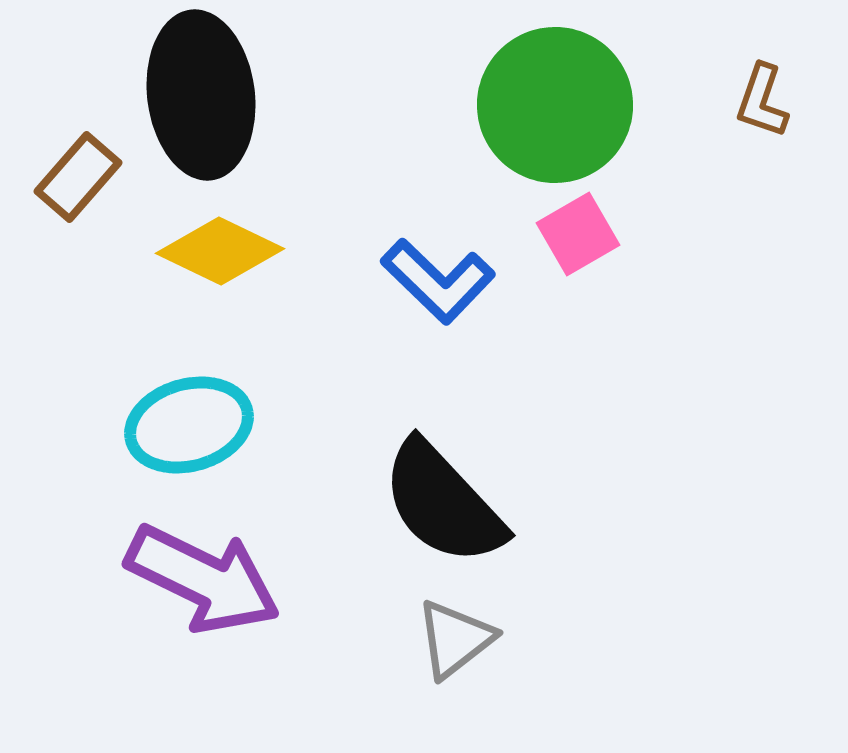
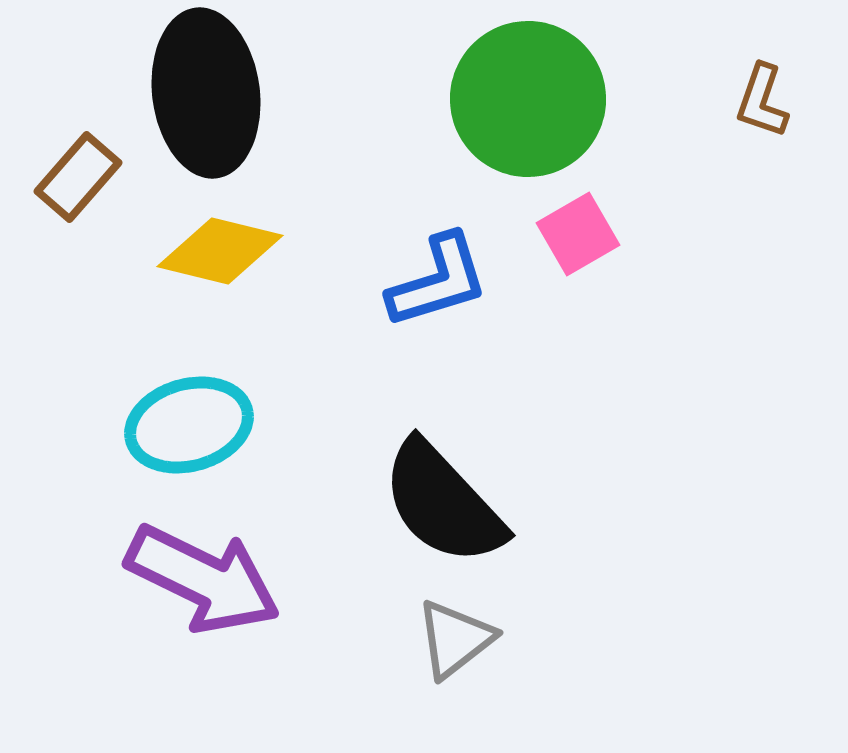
black ellipse: moved 5 px right, 2 px up
green circle: moved 27 px left, 6 px up
yellow diamond: rotated 12 degrees counterclockwise
blue L-shape: rotated 61 degrees counterclockwise
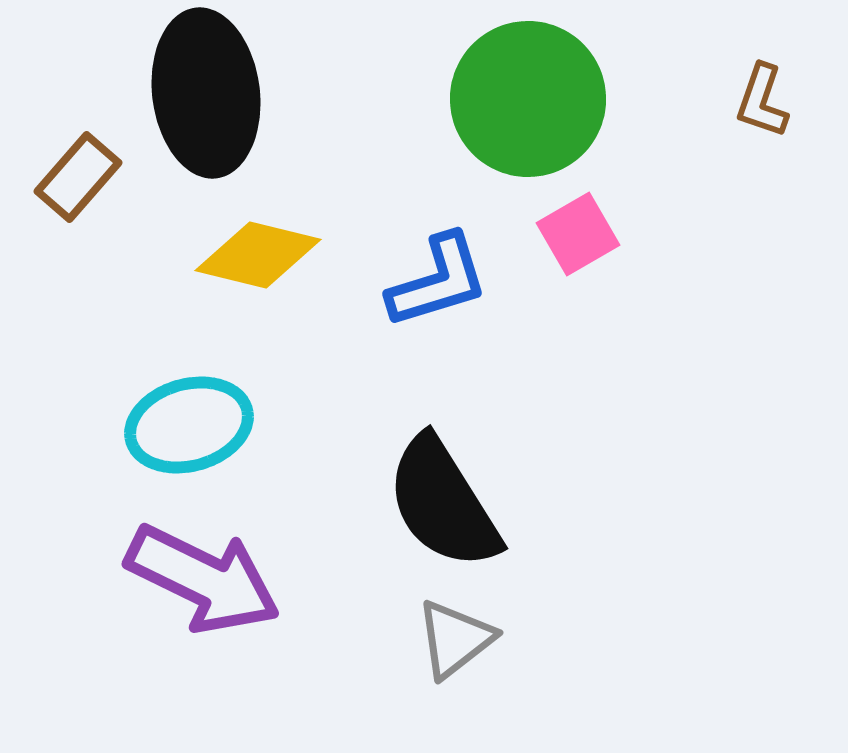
yellow diamond: moved 38 px right, 4 px down
black semicircle: rotated 11 degrees clockwise
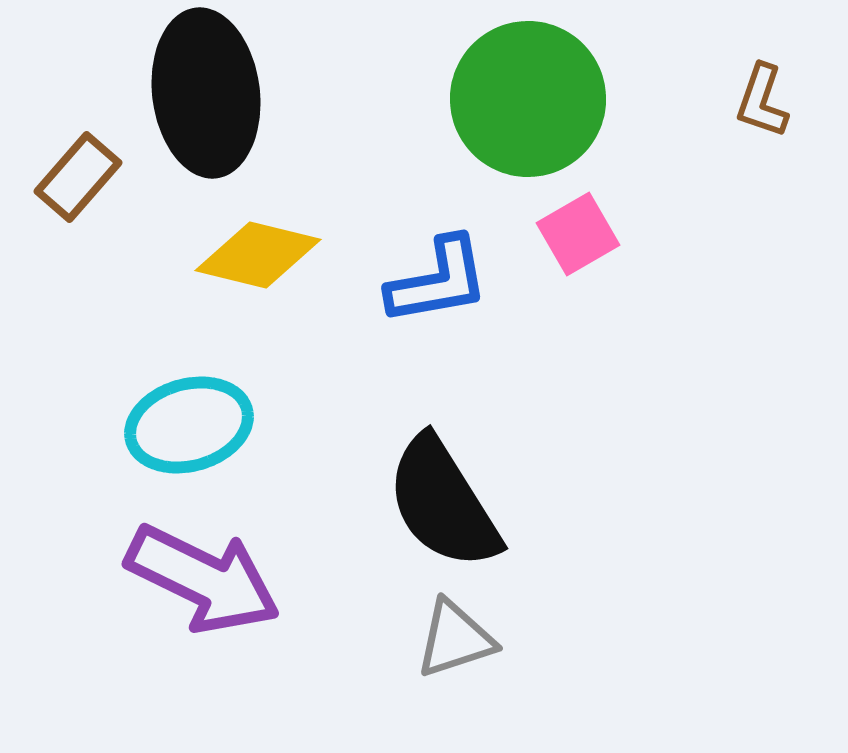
blue L-shape: rotated 7 degrees clockwise
gray triangle: rotated 20 degrees clockwise
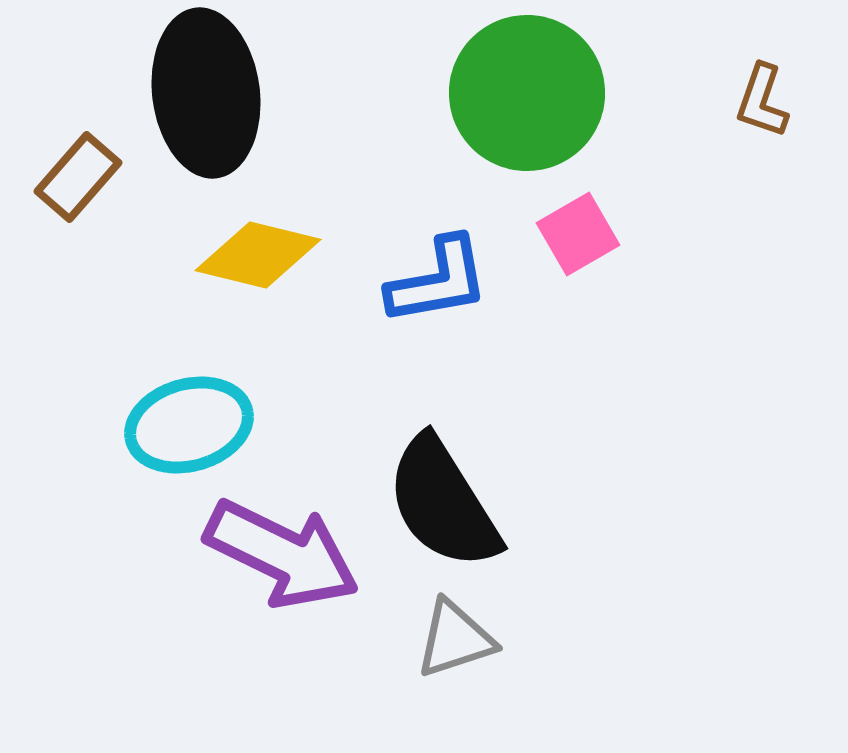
green circle: moved 1 px left, 6 px up
purple arrow: moved 79 px right, 25 px up
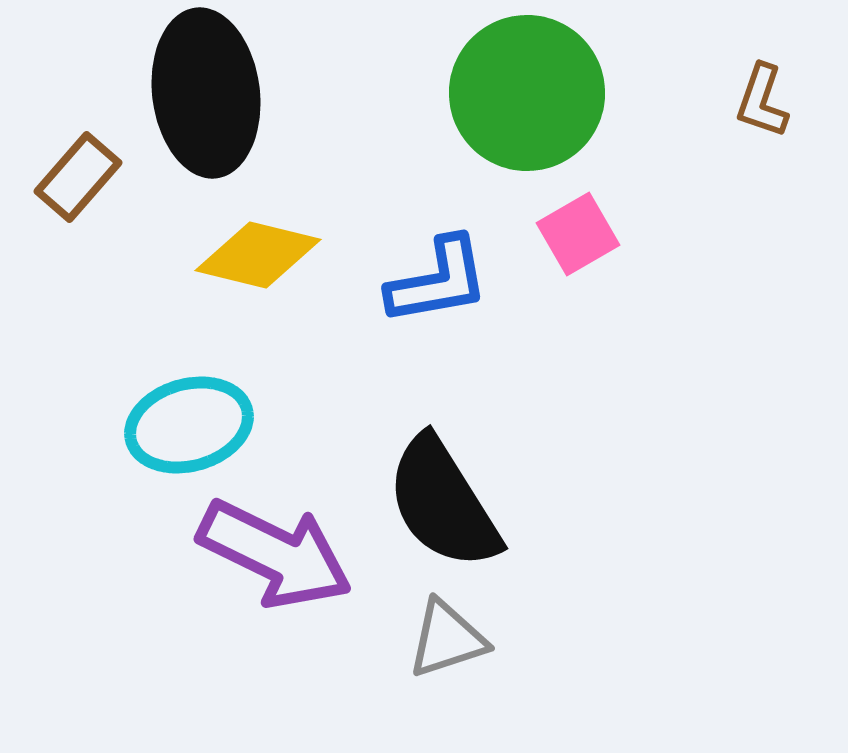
purple arrow: moved 7 px left
gray triangle: moved 8 px left
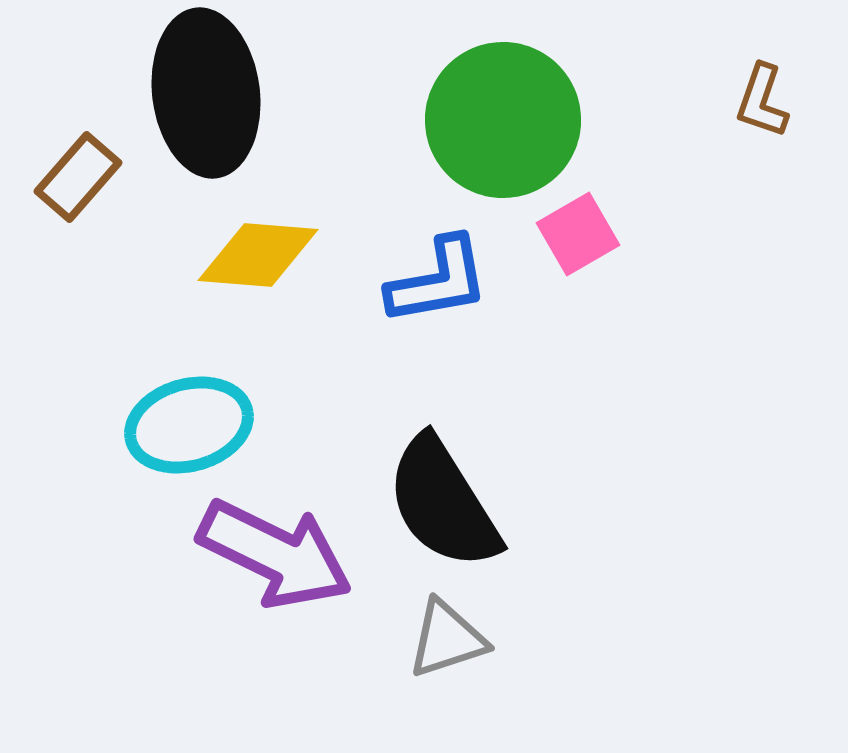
green circle: moved 24 px left, 27 px down
yellow diamond: rotated 9 degrees counterclockwise
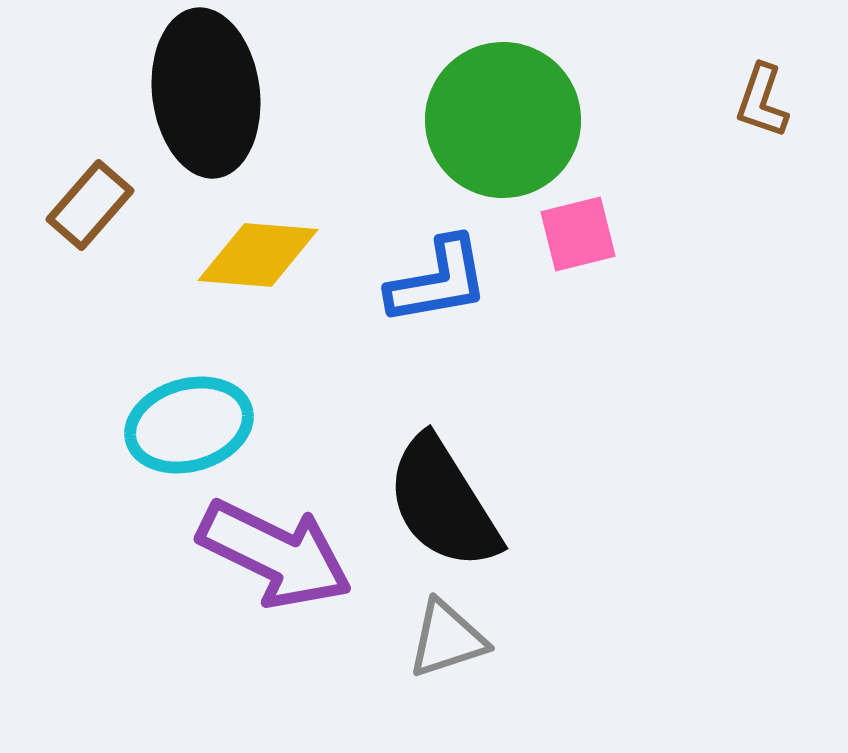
brown rectangle: moved 12 px right, 28 px down
pink square: rotated 16 degrees clockwise
